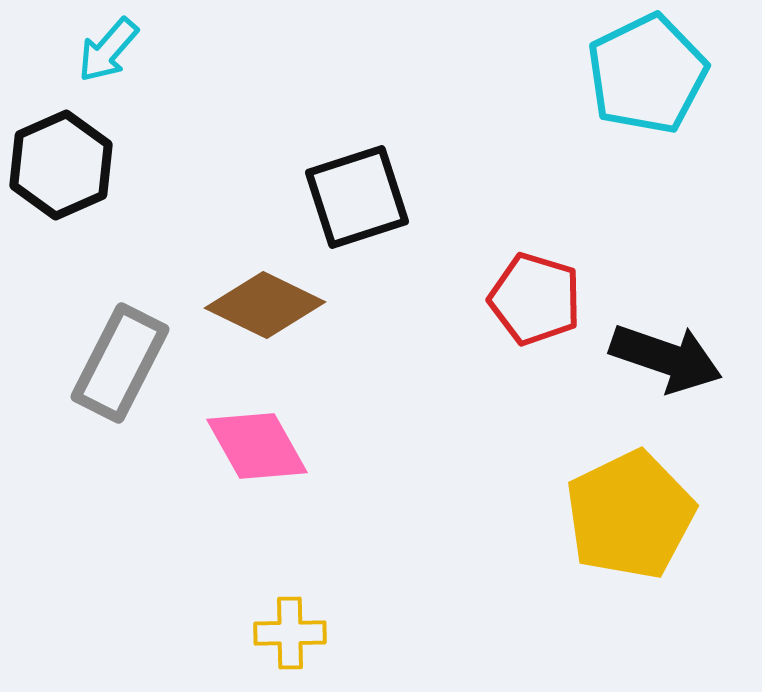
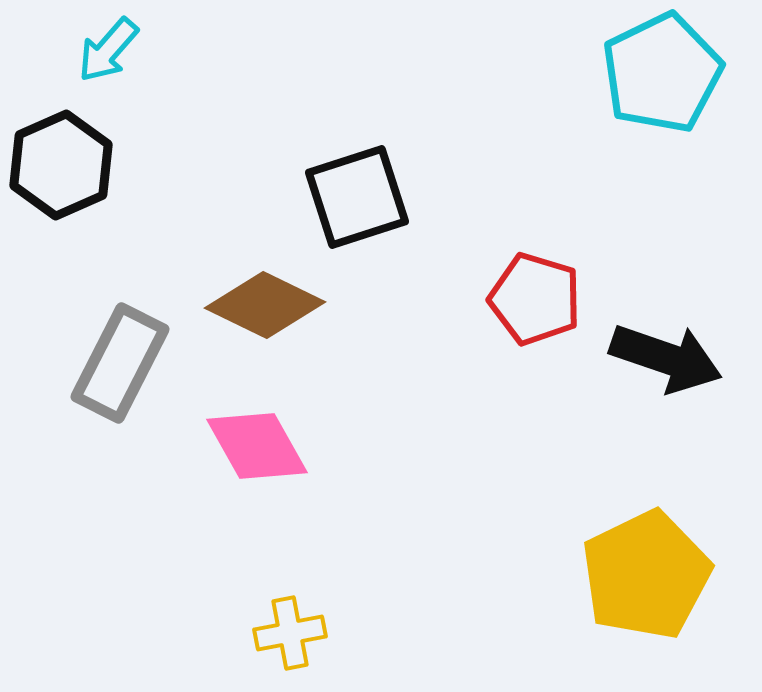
cyan pentagon: moved 15 px right, 1 px up
yellow pentagon: moved 16 px right, 60 px down
yellow cross: rotated 10 degrees counterclockwise
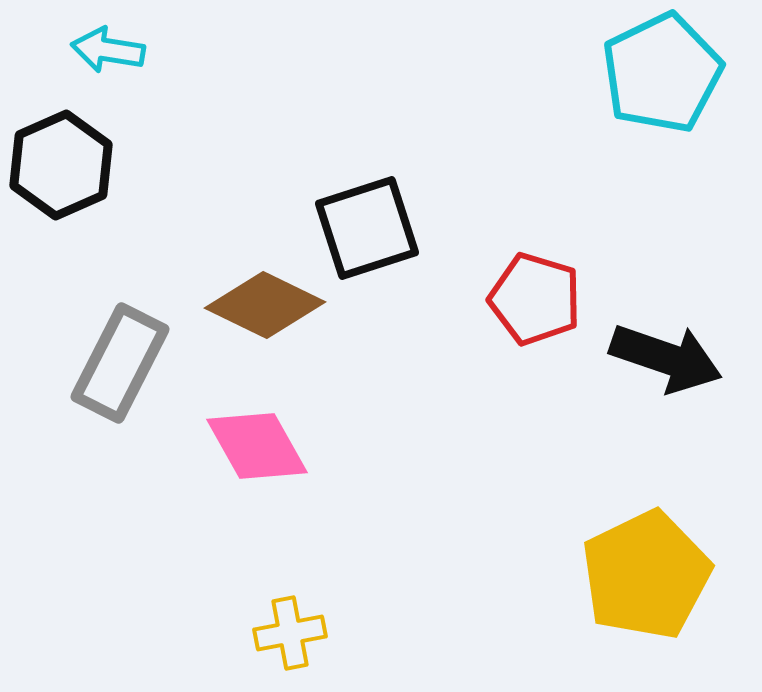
cyan arrow: rotated 58 degrees clockwise
black square: moved 10 px right, 31 px down
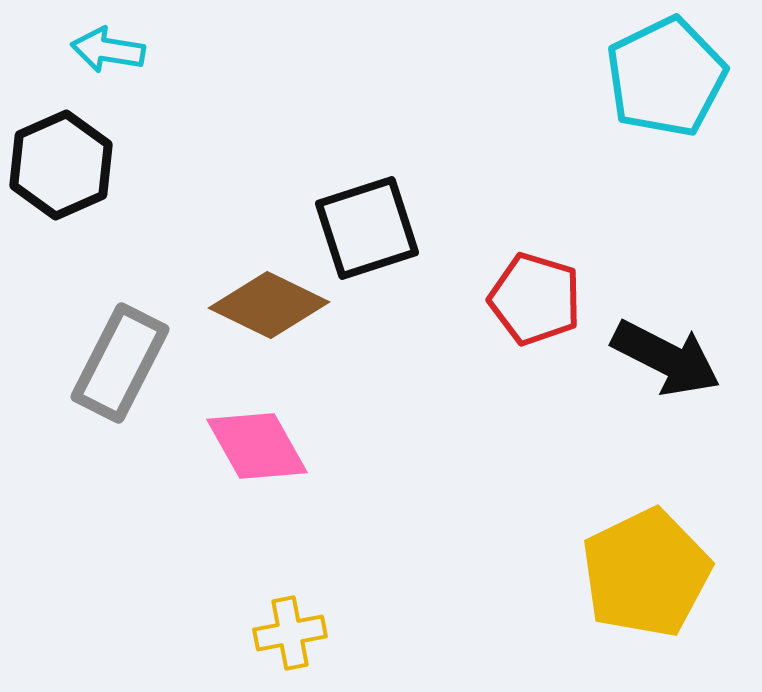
cyan pentagon: moved 4 px right, 4 px down
brown diamond: moved 4 px right
black arrow: rotated 8 degrees clockwise
yellow pentagon: moved 2 px up
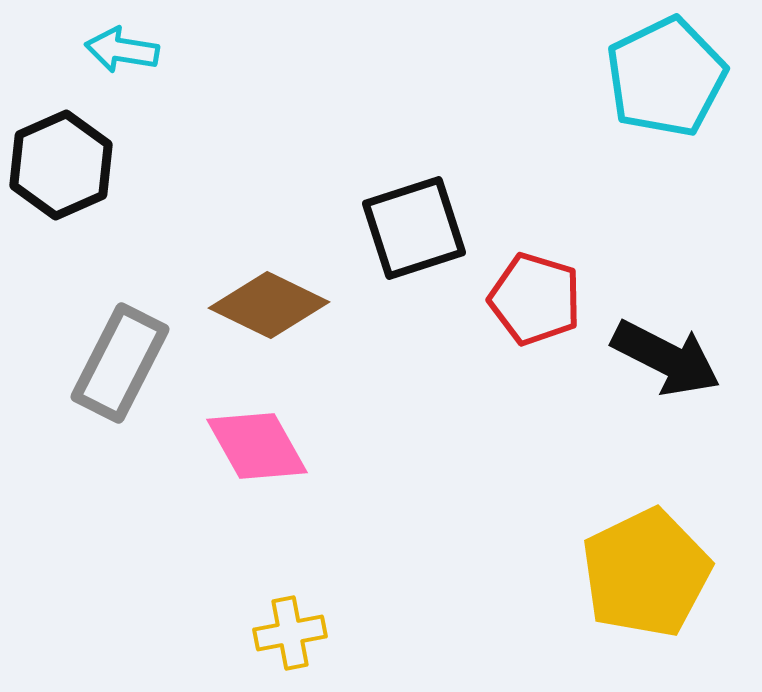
cyan arrow: moved 14 px right
black square: moved 47 px right
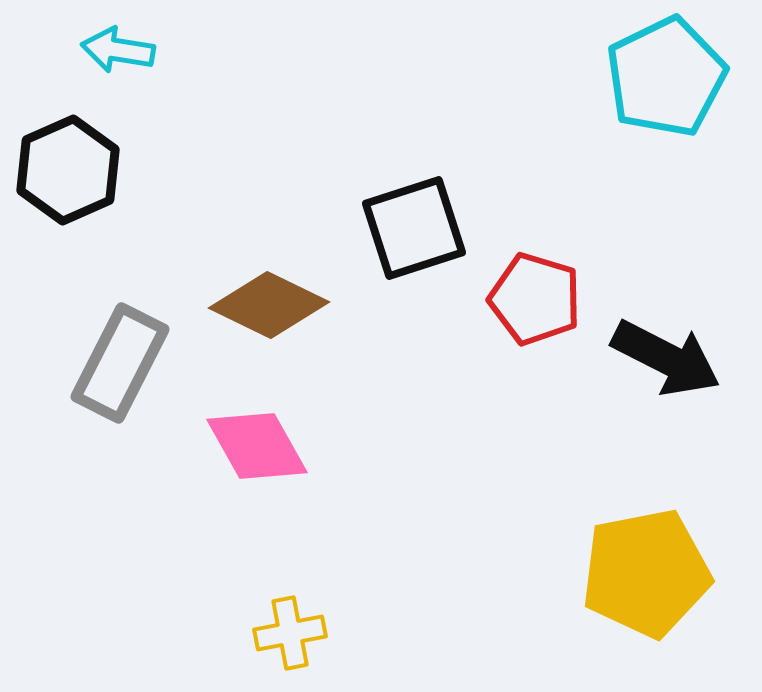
cyan arrow: moved 4 px left
black hexagon: moved 7 px right, 5 px down
yellow pentagon: rotated 15 degrees clockwise
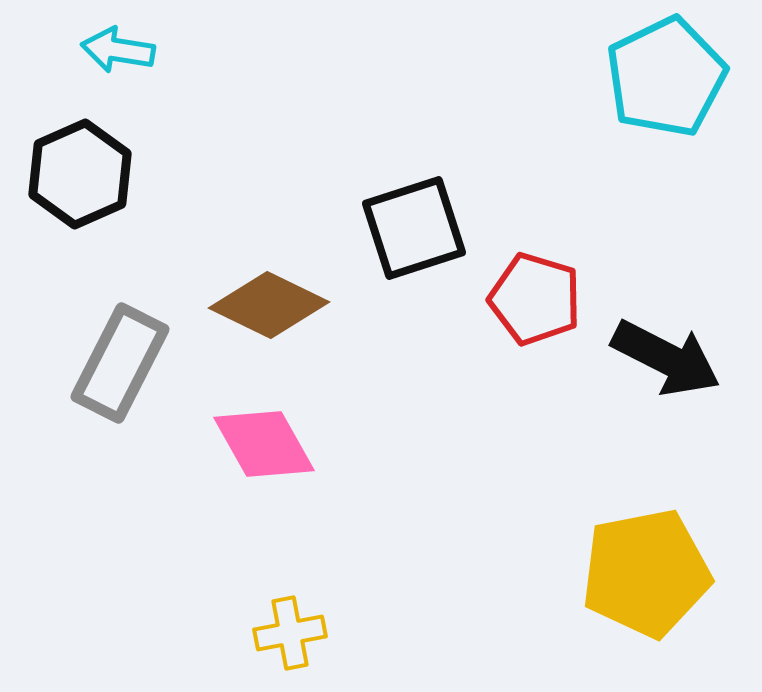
black hexagon: moved 12 px right, 4 px down
pink diamond: moved 7 px right, 2 px up
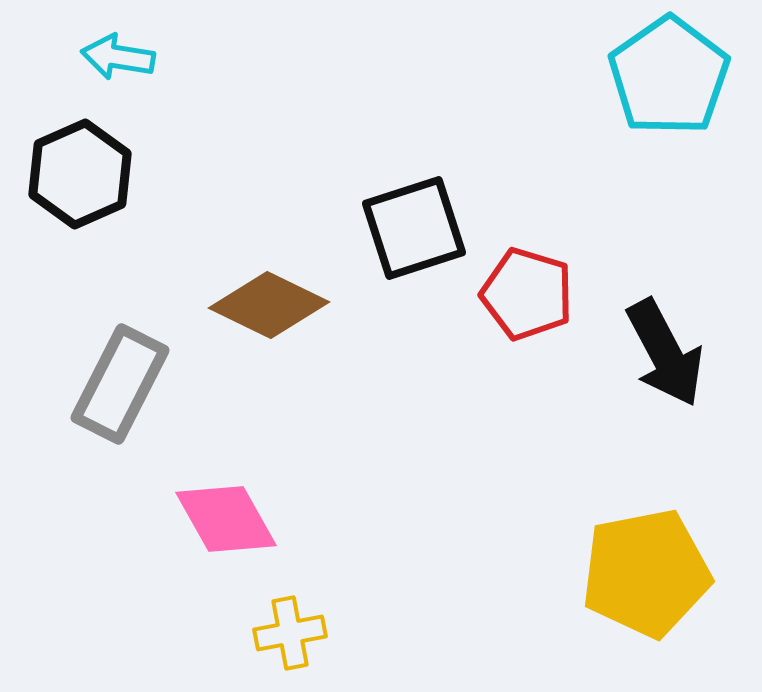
cyan arrow: moved 7 px down
cyan pentagon: moved 3 px right, 1 px up; rotated 9 degrees counterclockwise
red pentagon: moved 8 px left, 5 px up
black arrow: moved 1 px left, 5 px up; rotated 35 degrees clockwise
gray rectangle: moved 21 px down
pink diamond: moved 38 px left, 75 px down
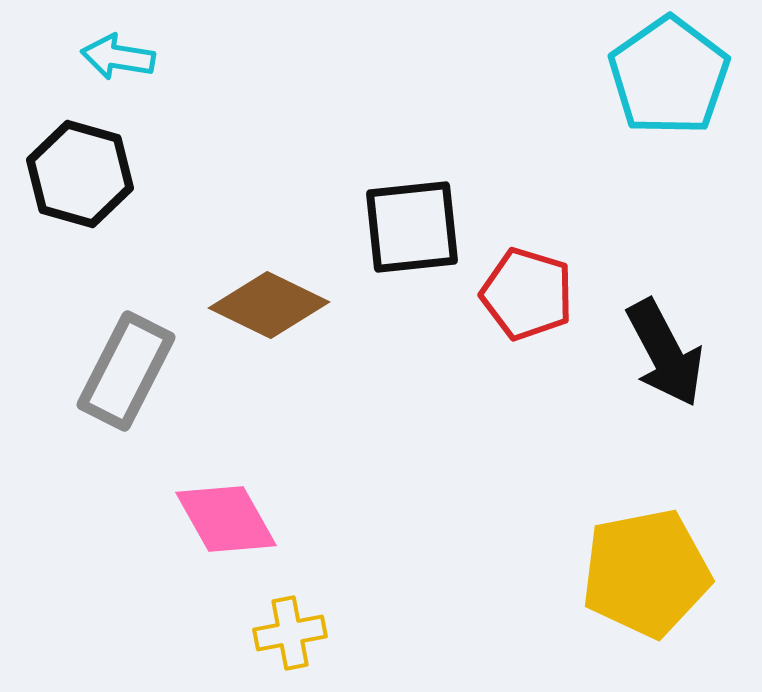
black hexagon: rotated 20 degrees counterclockwise
black square: moved 2 px left, 1 px up; rotated 12 degrees clockwise
gray rectangle: moved 6 px right, 13 px up
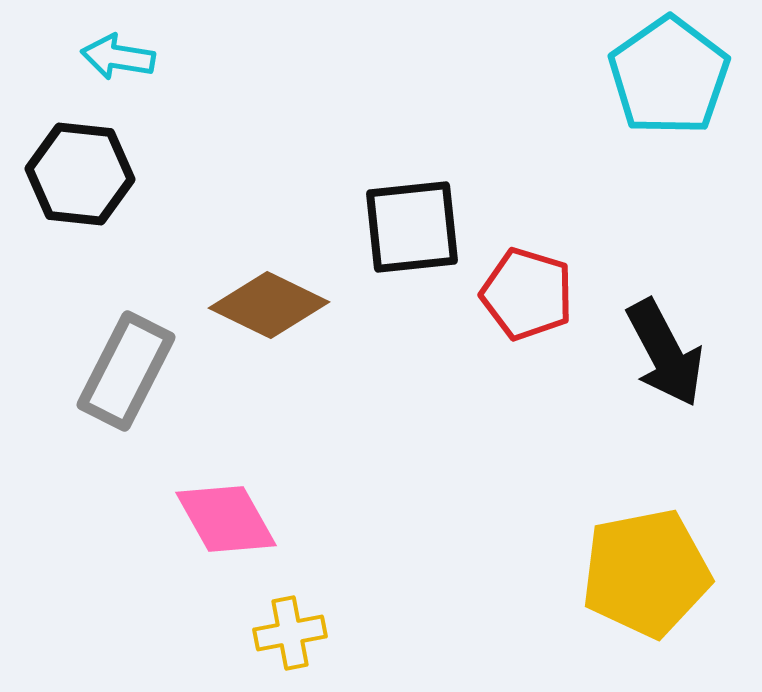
black hexagon: rotated 10 degrees counterclockwise
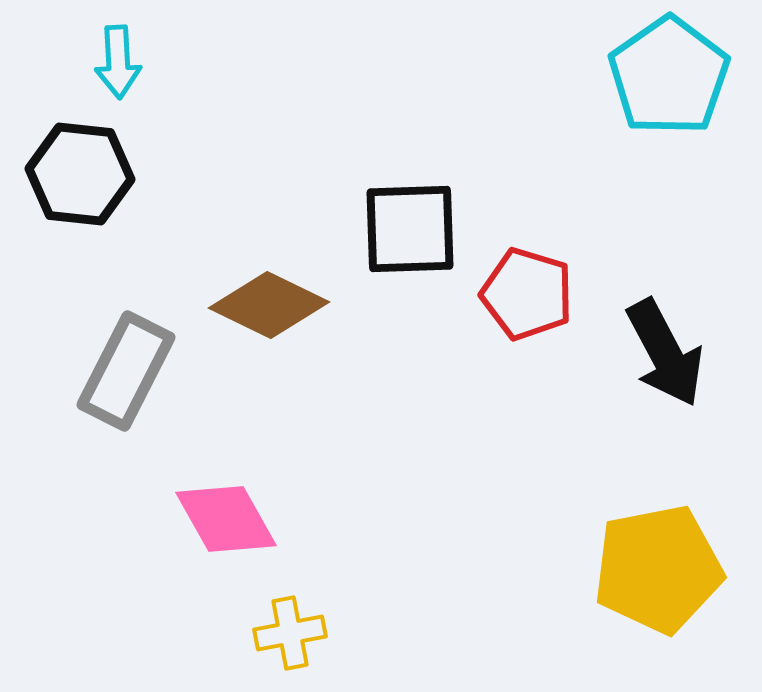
cyan arrow: moved 5 px down; rotated 102 degrees counterclockwise
black square: moved 2 px left, 2 px down; rotated 4 degrees clockwise
yellow pentagon: moved 12 px right, 4 px up
